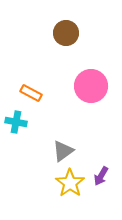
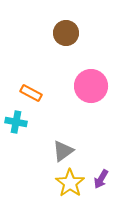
purple arrow: moved 3 px down
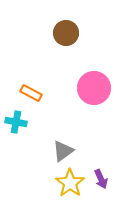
pink circle: moved 3 px right, 2 px down
purple arrow: rotated 54 degrees counterclockwise
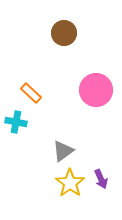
brown circle: moved 2 px left
pink circle: moved 2 px right, 2 px down
orange rectangle: rotated 15 degrees clockwise
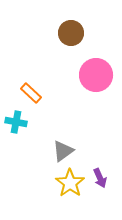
brown circle: moved 7 px right
pink circle: moved 15 px up
purple arrow: moved 1 px left, 1 px up
